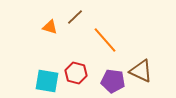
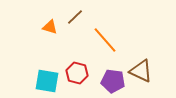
red hexagon: moved 1 px right
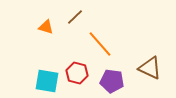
orange triangle: moved 4 px left
orange line: moved 5 px left, 4 px down
brown triangle: moved 9 px right, 3 px up
purple pentagon: moved 1 px left
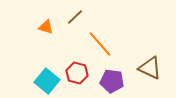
cyan square: rotated 30 degrees clockwise
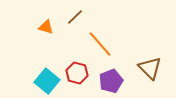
brown triangle: rotated 20 degrees clockwise
purple pentagon: moved 1 px left; rotated 30 degrees counterclockwise
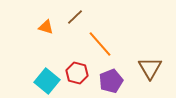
brown triangle: rotated 15 degrees clockwise
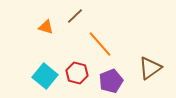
brown line: moved 1 px up
brown triangle: rotated 25 degrees clockwise
cyan square: moved 2 px left, 5 px up
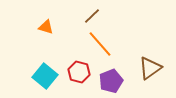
brown line: moved 17 px right
red hexagon: moved 2 px right, 1 px up
